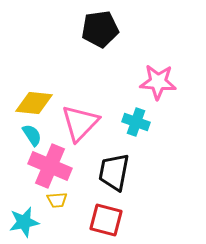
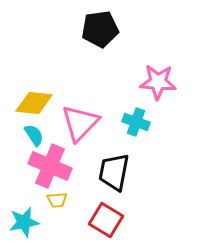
cyan semicircle: moved 2 px right
red square: rotated 16 degrees clockwise
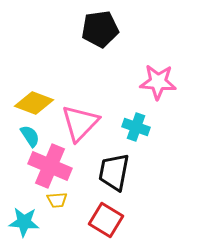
yellow diamond: rotated 15 degrees clockwise
cyan cross: moved 5 px down
cyan semicircle: moved 4 px left, 1 px down
cyan star: rotated 16 degrees clockwise
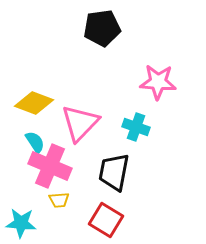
black pentagon: moved 2 px right, 1 px up
cyan semicircle: moved 5 px right, 6 px down
yellow trapezoid: moved 2 px right
cyan star: moved 3 px left, 1 px down
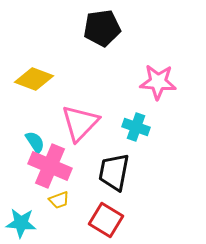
yellow diamond: moved 24 px up
yellow trapezoid: rotated 15 degrees counterclockwise
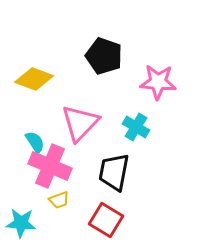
black pentagon: moved 2 px right, 28 px down; rotated 27 degrees clockwise
cyan cross: rotated 12 degrees clockwise
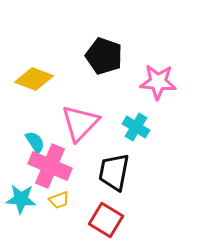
cyan star: moved 24 px up
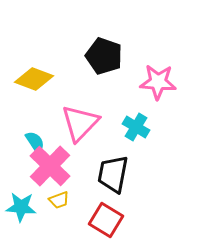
pink cross: rotated 21 degrees clockwise
black trapezoid: moved 1 px left, 2 px down
cyan star: moved 8 px down
